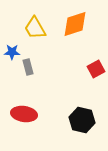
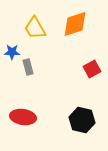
red square: moved 4 px left
red ellipse: moved 1 px left, 3 px down
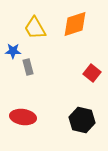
blue star: moved 1 px right, 1 px up
red square: moved 4 px down; rotated 24 degrees counterclockwise
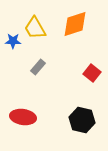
blue star: moved 10 px up
gray rectangle: moved 10 px right; rotated 56 degrees clockwise
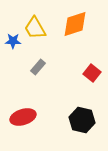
red ellipse: rotated 25 degrees counterclockwise
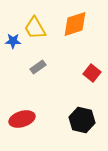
gray rectangle: rotated 14 degrees clockwise
red ellipse: moved 1 px left, 2 px down
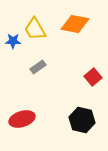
orange diamond: rotated 28 degrees clockwise
yellow trapezoid: moved 1 px down
red square: moved 1 px right, 4 px down; rotated 12 degrees clockwise
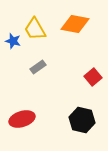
blue star: rotated 14 degrees clockwise
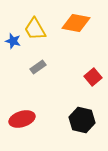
orange diamond: moved 1 px right, 1 px up
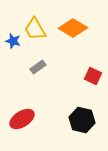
orange diamond: moved 3 px left, 5 px down; rotated 20 degrees clockwise
red square: moved 1 px up; rotated 24 degrees counterclockwise
red ellipse: rotated 15 degrees counterclockwise
